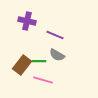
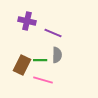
purple line: moved 2 px left, 2 px up
gray semicircle: rotated 119 degrees counterclockwise
green line: moved 1 px right, 1 px up
brown rectangle: rotated 12 degrees counterclockwise
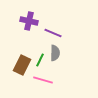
purple cross: moved 2 px right
gray semicircle: moved 2 px left, 2 px up
green line: rotated 64 degrees counterclockwise
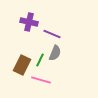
purple cross: moved 1 px down
purple line: moved 1 px left, 1 px down
gray semicircle: rotated 21 degrees clockwise
pink line: moved 2 px left
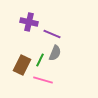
pink line: moved 2 px right
